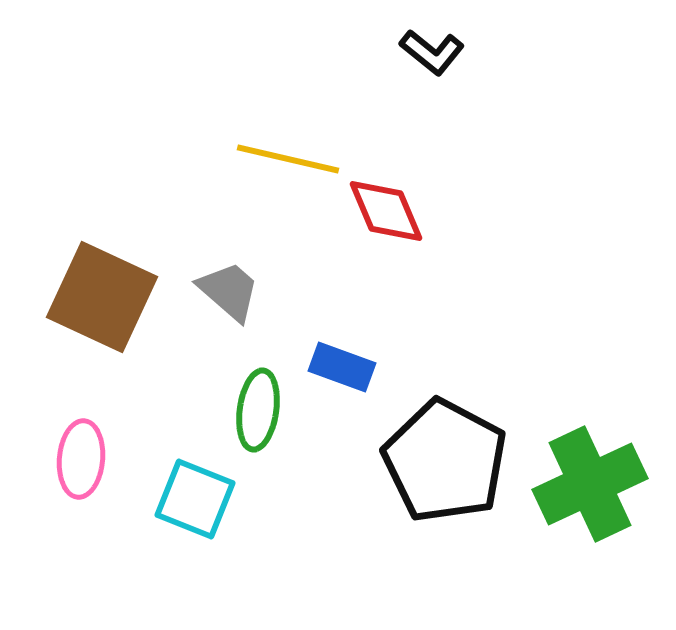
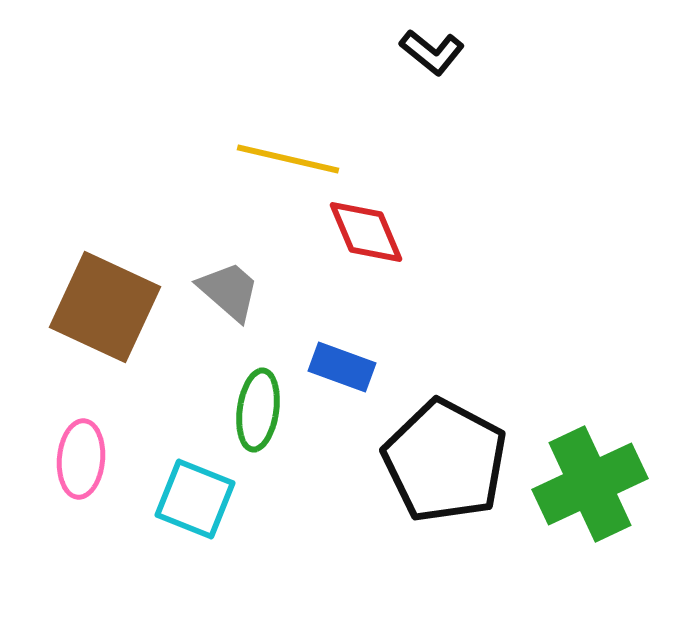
red diamond: moved 20 px left, 21 px down
brown square: moved 3 px right, 10 px down
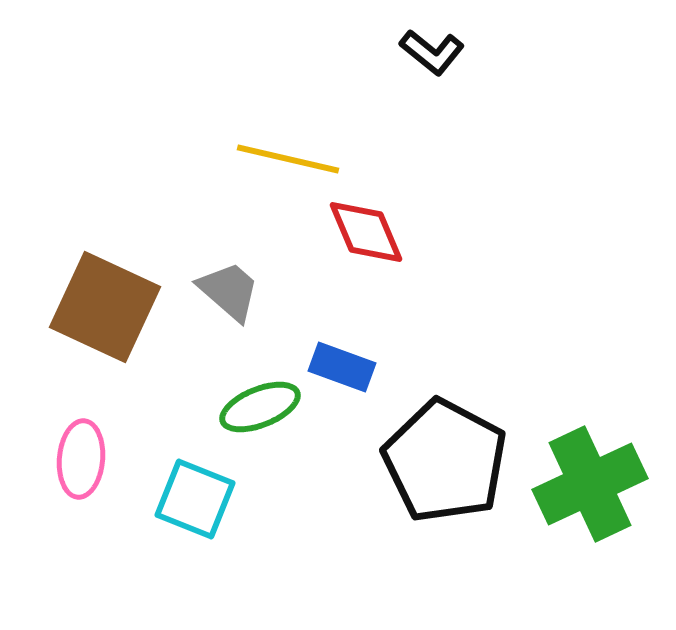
green ellipse: moved 2 px right, 3 px up; rotated 60 degrees clockwise
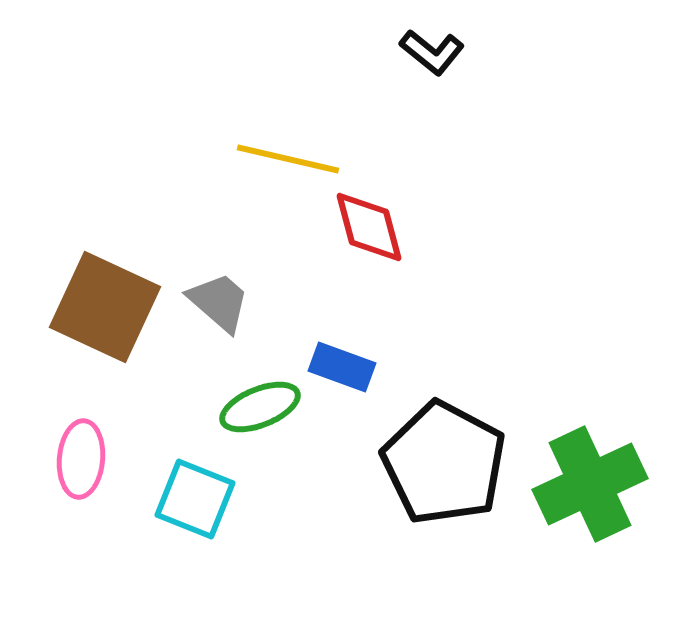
red diamond: moved 3 px right, 5 px up; rotated 8 degrees clockwise
gray trapezoid: moved 10 px left, 11 px down
black pentagon: moved 1 px left, 2 px down
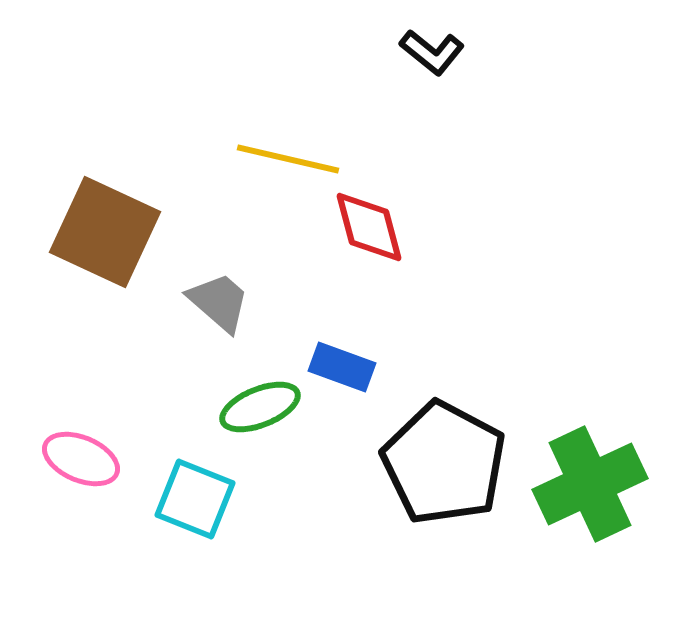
brown square: moved 75 px up
pink ellipse: rotated 72 degrees counterclockwise
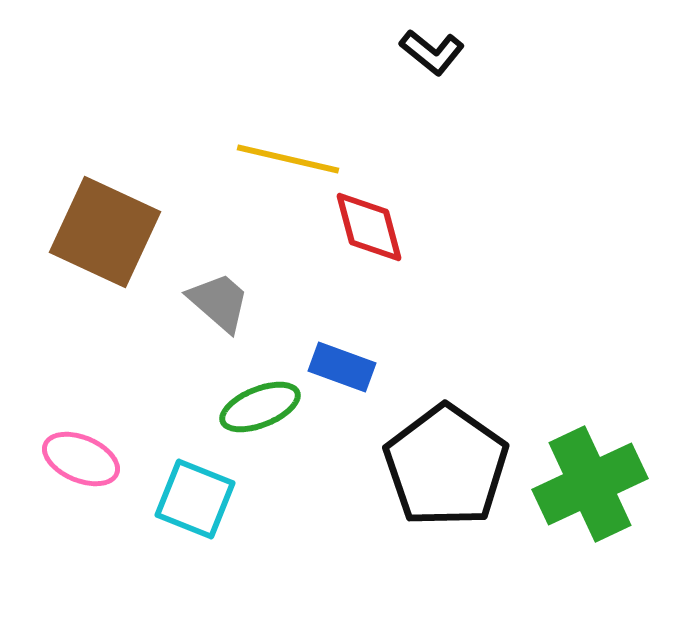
black pentagon: moved 2 px right, 3 px down; rotated 7 degrees clockwise
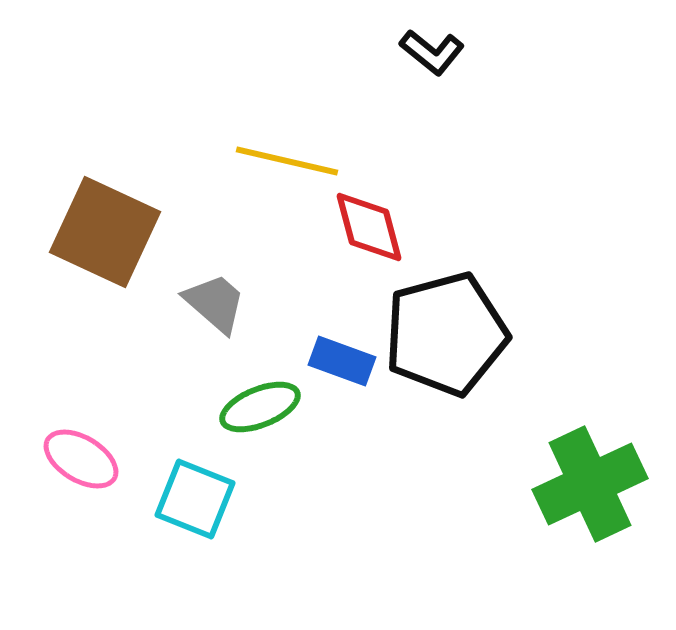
yellow line: moved 1 px left, 2 px down
gray trapezoid: moved 4 px left, 1 px down
blue rectangle: moved 6 px up
pink ellipse: rotated 8 degrees clockwise
black pentagon: moved 132 px up; rotated 22 degrees clockwise
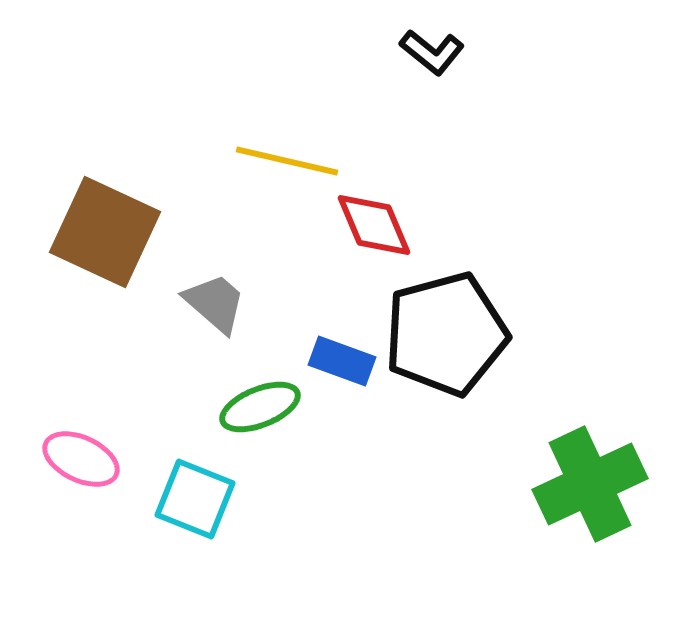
red diamond: moved 5 px right, 2 px up; rotated 8 degrees counterclockwise
pink ellipse: rotated 6 degrees counterclockwise
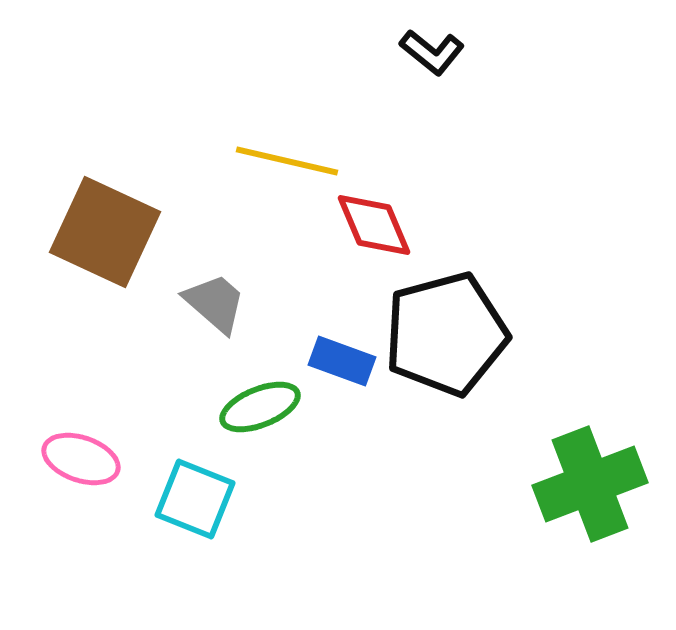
pink ellipse: rotated 6 degrees counterclockwise
green cross: rotated 4 degrees clockwise
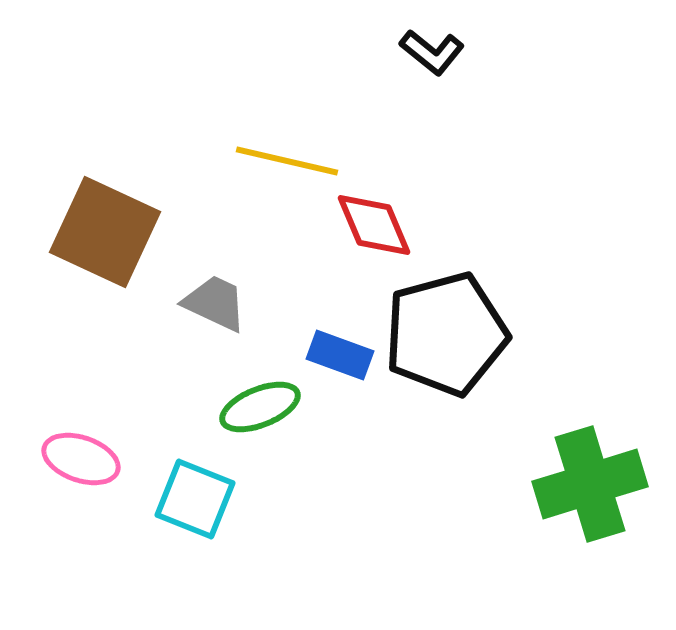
gray trapezoid: rotated 16 degrees counterclockwise
blue rectangle: moved 2 px left, 6 px up
green cross: rotated 4 degrees clockwise
